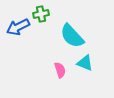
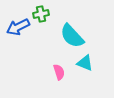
pink semicircle: moved 1 px left, 2 px down
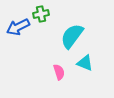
cyan semicircle: rotated 80 degrees clockwise
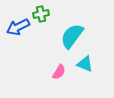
cyan triangle: moved 1 px down
pink semicircle: rotated 49 degrees clockwise
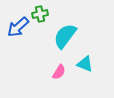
green cross: moved 1 px left
blue arrow: rotated 15 degrees counterclockwise
cyan semicircle: moved 7 px left
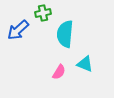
green cross: moved 3 px right, 1 px up
blue arrow: moved 3 px down
cyan semicircle: moved 2 px up; rotated 32 degrees counterclockwise
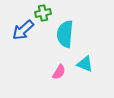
blue arrow: moved 5 px right
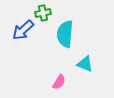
pink semicircle: moved 10 px down
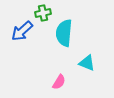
blue arrow: moved 1 px left, 1 px down
cyan semicircle: moved 1 px left, 1 px up
cyan triangle: moved 2 px right, 1 px up
